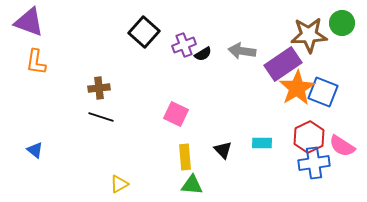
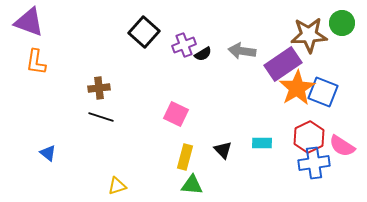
blue triangle: moved 13 px right, 3 px down
yellow rectangle: rotated 20 degrees clockwise
yellow triangle: moved 2 px left, 2 px down; rotated 12 degrees clockwise
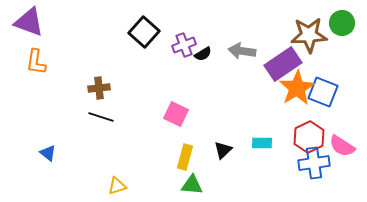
black triangle: rotated 30 degrees clockwise
